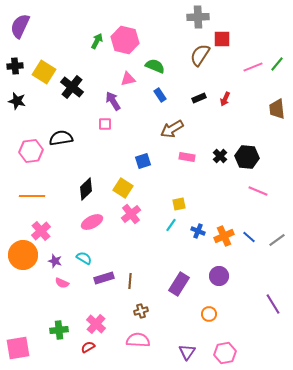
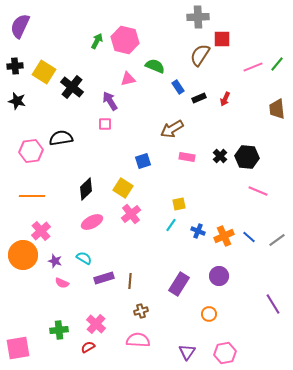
blue rectangle at (160, 95): moved 18 px right, 8 px up
purple arrow at (113, 101): moved 3 px left
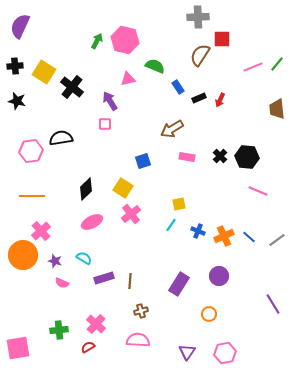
red arrow at (225, 99): moved 5 px left, 1 px down
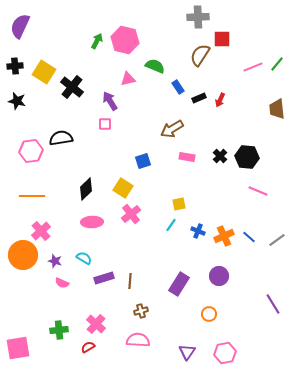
pink ellipse at (92, 222): rotated 25 degrees clockwise
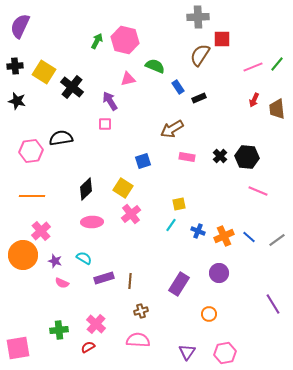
red arrow at (220, 100): moved 34 px right
purple circle at (219, 276): moved 3 px up
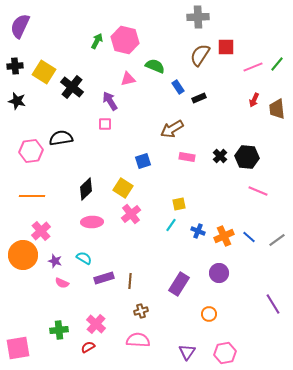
red square at (222, 39): moved 4 px right, 8 px down
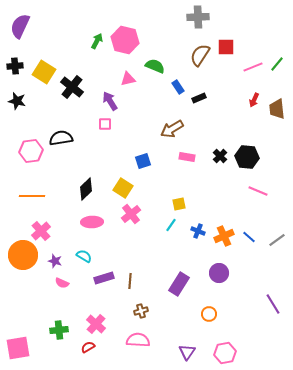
cyan semicircle at (84, 258): moved 2 px up
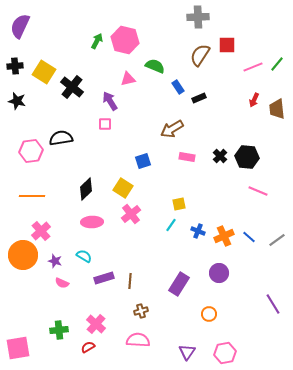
red square at (226, 47): moved 1 px right, 2 px up
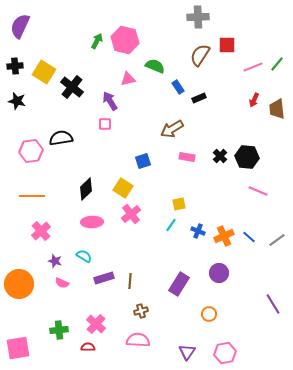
orange circle at (23, 255): moved 4 px left, 29 px down
red semicircle at (88, 347): rotated 32 degrees clockwise
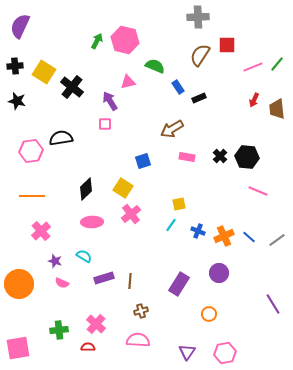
pink triangle at (128, 79): moved 3 px down
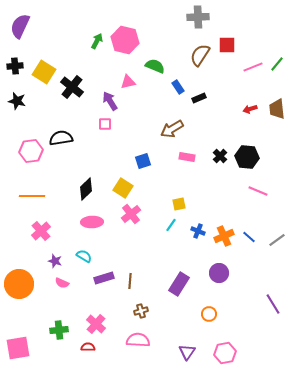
red arrow at (254, 100): moved 4 px left, 9 px down; rotated 48 degrees clockwise
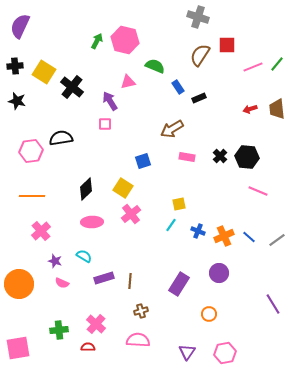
gray cross at (198, 17): rotated 20 degrees clockwise
